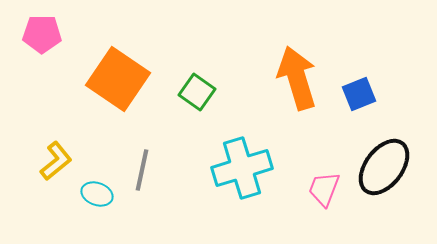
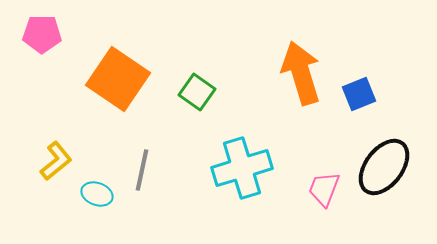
orange arrow: moved 4 px right, 5 px up
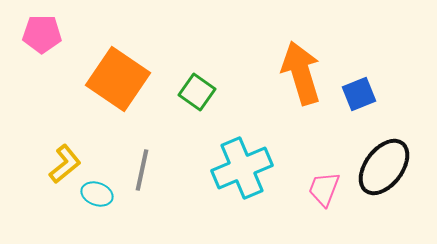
yellow L-shape: moved 9 px right, 3 px down
cyan cross: rotated 6 degrees counterclockwise
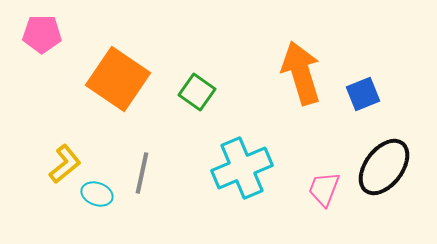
blue square: moved 4 px right
gray line: moved 3 px down
